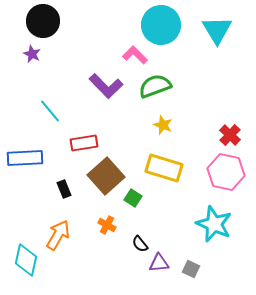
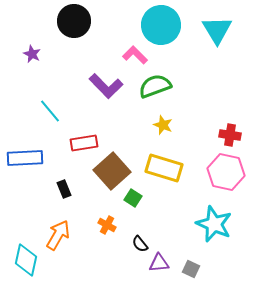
black circle: moved 31 px right
red cross: rotated 35 degrees counterclockwise
brown square: moved 6 px right, 5 px up
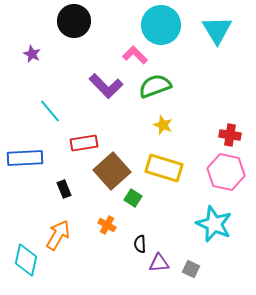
black semicircle: rotated 36 degrees clockwise
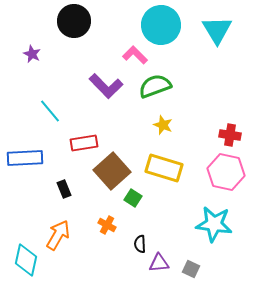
cyan star: rotated 15 degrees counterclockwise
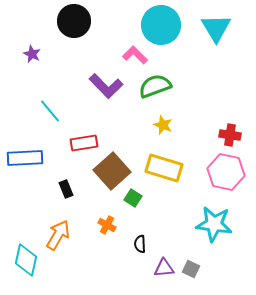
cyan triangle: moved 1 px left, 2 px up
black rectangle: moved 2 px right
purple triangle: moved 5 px right, 5 px down
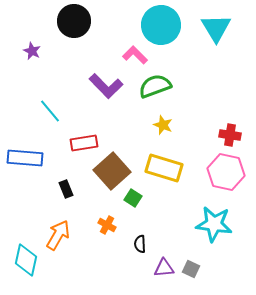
purple star: moved 3 px up
blue rectangle: rotated 8 degrees clockwise
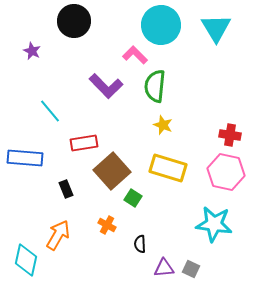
green semicircle: rotated 64 degrees counterclockwise
yellow rectangle: moved 4 px right
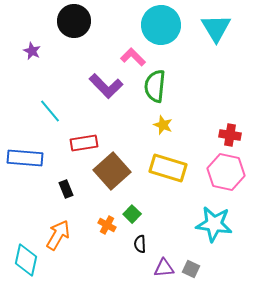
pink L-shape: moved 2 px left, 2 px down
green square: moved 1 px left, 16 px down; rotated 12 degrees clockwise
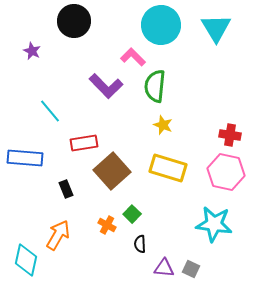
purple triangle: rotated 10 degrees clockwise
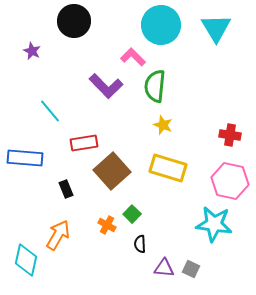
pink hexagon: moved 4 px right, 9 px down
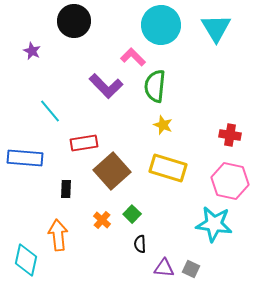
black rectangle: rotated 24 degrees clockwise
orange cross: moved 5 px left, 5 px up; rotated 12 degrees clockwise
orange arrow: rotated 36 degrees counterclockwise
